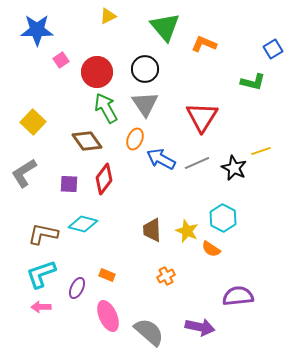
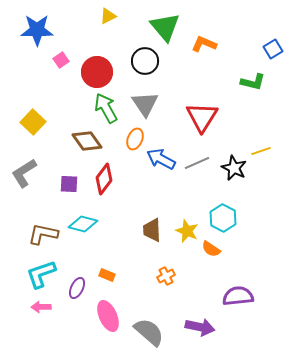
black circle: moved 8 px up
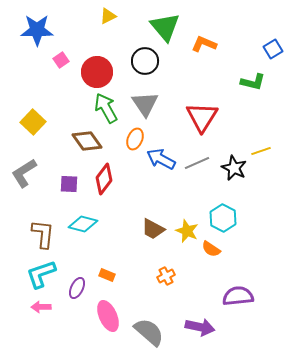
brown trapezoid: moved 1 px right, 1 px up; rotated 60 degrees counterclockwise
brown L-shape: rotated 84 degrees clockwise
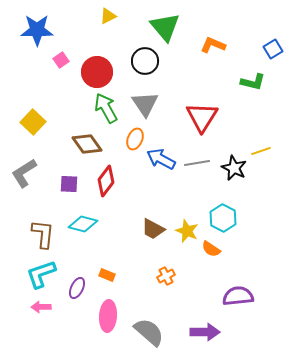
orange L-shape: moved 9 px right, 1 px down
brown diamond: moved 3 px down
gray line: rotated 15 degrees clockwise
red diamond: moved 2 px right, 2 px down
pink ellipse: rotated 28 degrees clockwise
purple arrow: moved 5 px right, 5 px down; rotated 12 degrees counterclockwise
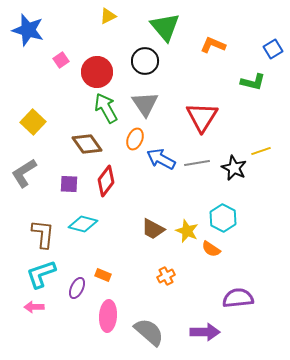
blue star: moved 9 px left; rotated 16 degrees clockwise
orange rectangle: moved 4 px left
purple semicircle: moved 2 px down
pink arrow: moved 7 px left
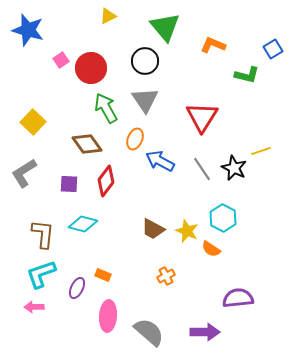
red circle: moved 6 px left, 4 px up
green L-shape: moved 6 px left, 7 px up
gray triangle: moved 4 px up
blue arrow: moved 1 px left, 2 px down
gray line: moved 5 px right, 6 px down; rotated 65 degrees clockwise
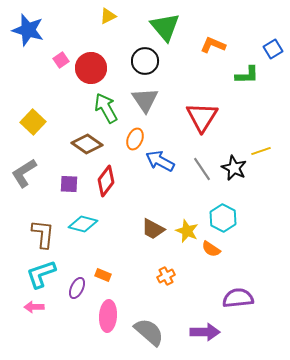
green L-shape: rotated 15 degrees counterclockwise
brown diamond: rotated 20 degrees counterclockwise
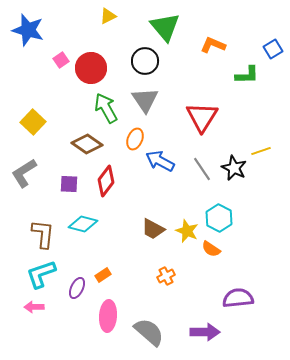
cyan hexagon: moved 4 px left
orange rectangle: rotated 56 degrees counterclockwise
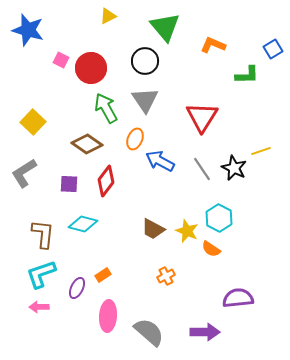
pink square: rotated 28 degrees counterclockwise
pink arrow: moved 5 px right
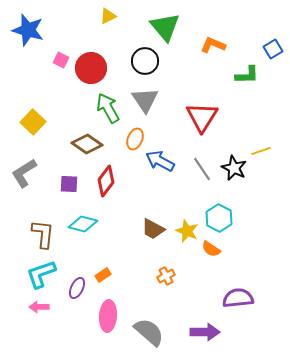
green arrow: moved 2 px right
